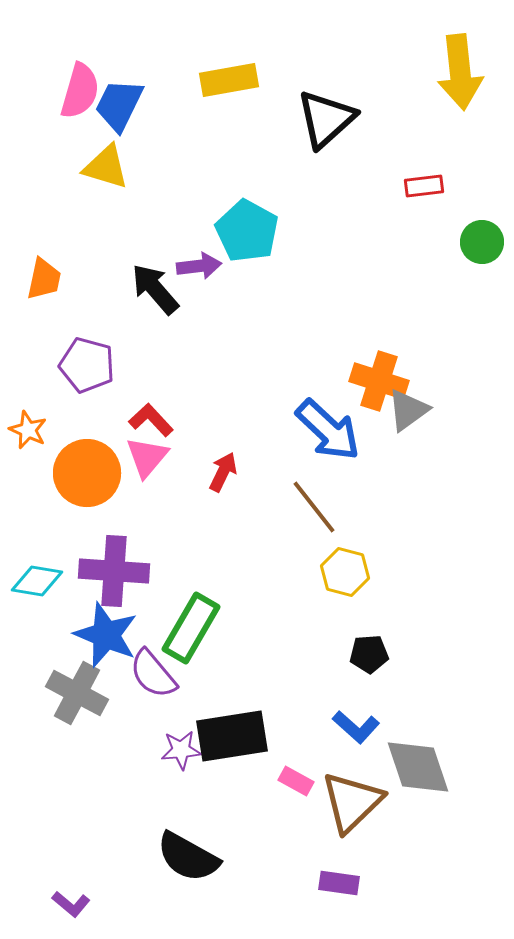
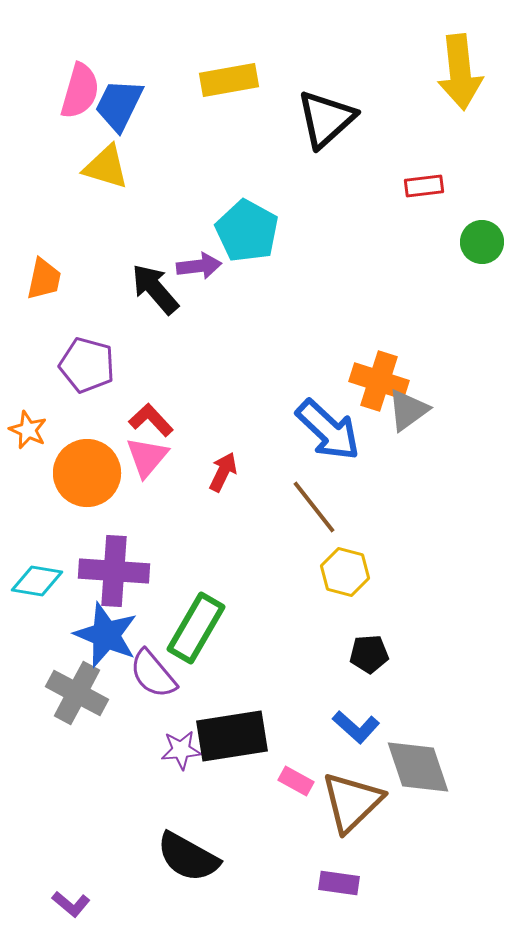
green rectangle: moved 5 px right
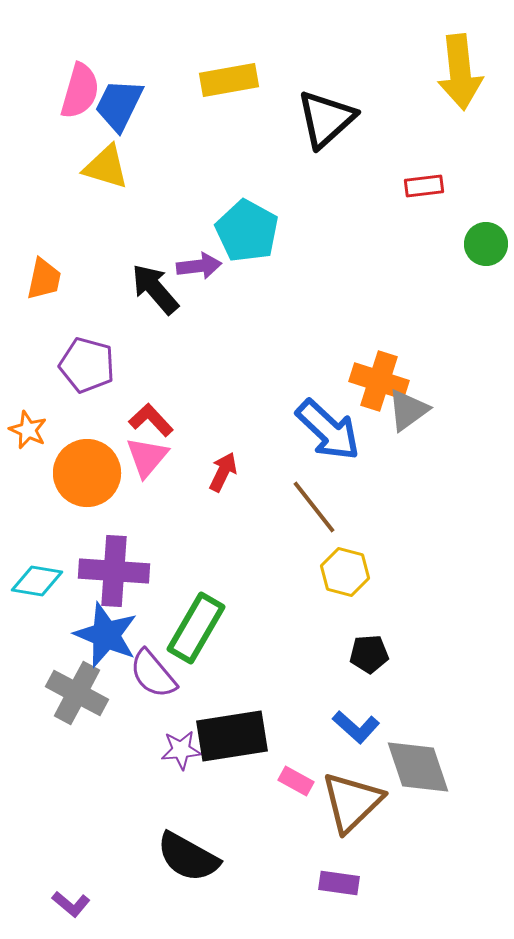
green circle: moved 4 px right, 2 px down
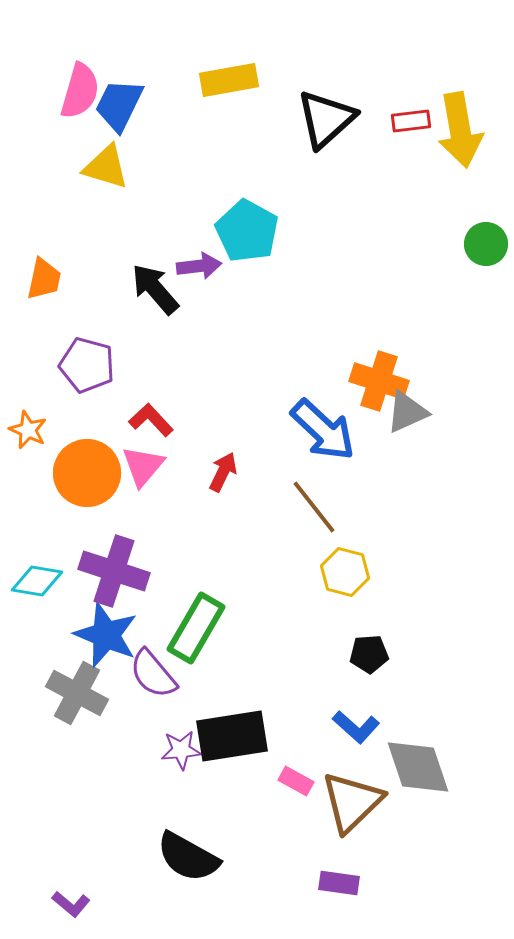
yellow arrow: moved 58 px down; rotated 4 degrees counterclockwise
red rectangle: moved 13 px left, 65 px up
gray triangle: moved 1 px left, 2 px down; rotated 12 degrees clockwise
blue arrow: moved 5 px left
pink triangle: moved 4 px left, 9 px down
purple cross: rotated 14 degrees clockwise
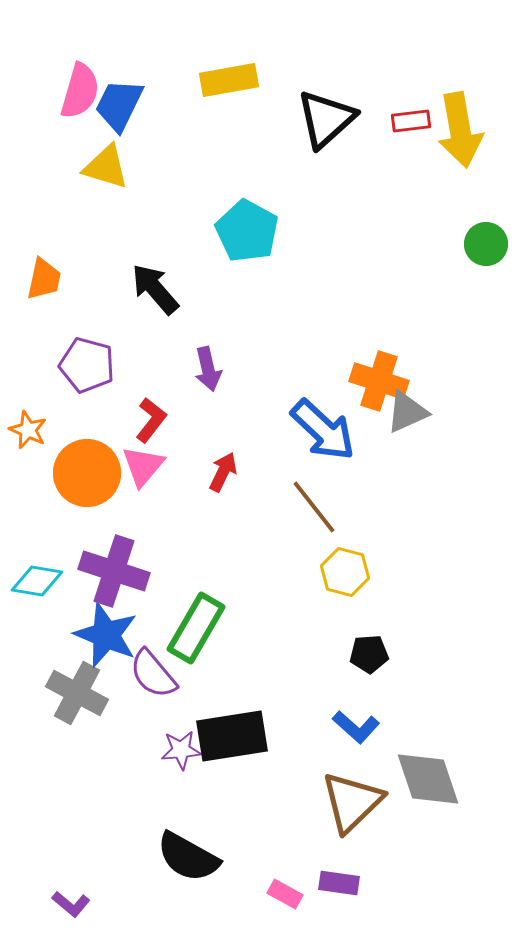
purple arrow: moved 9 px right, 103 px down; rotated 84 degrees clockwise
red L-shape: rotated 81 degrees clockwise
gray diamond: moved 10 px right, 12 px down
pink rectangle: moved 11 px left, 113 px down
